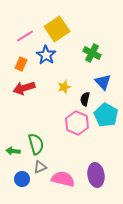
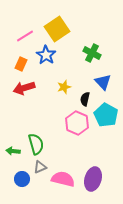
purple ellipse: moved 3 px left, 4 px down; rotated 25 degrees clockwise
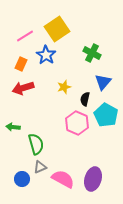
blue triangle: rotated 24 degrees clockwise
red arrow: moved 1 px left
green arrow: moved 24 px up
pink semicircle: rotated 15 degrees clockwise
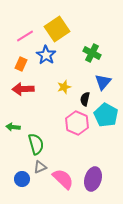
red arrow: moved 1 px down; rotated 15 degrees clockwise
pink semicircle: rotated 15 degrees clockwise
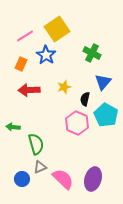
red arrow: moved 6 px right, 1 px down
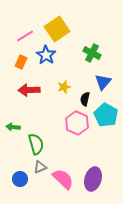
orange rectangle: moved 2 px up
blue circle: moved 2 px left
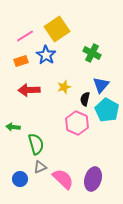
orange rectangle: moved 1 px up; rotated 48 degrees clockwise
blue triangle: moved 2 px left, 3 px down
cyan pentagon: moved 1 px right, 5 px up
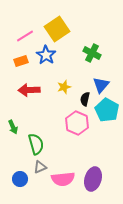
green arrow: rotated 120 degrees counterclockwise
pink semicircle: rotated 130 degrees clockwise
